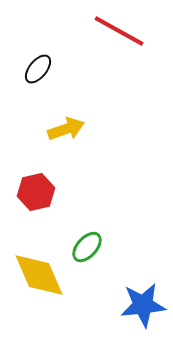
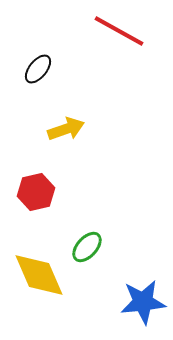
blue star: moved 3 px up
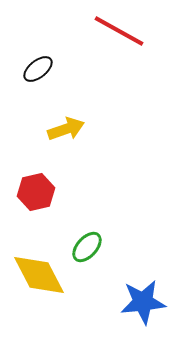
black ellipse: rotated 12 degrees clockwise
yellow diamond: rotated 4 degrees counterclockwise
